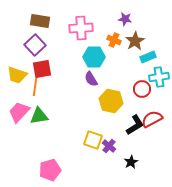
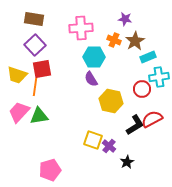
brown rectangle: moved 6 px left, 2 px up
black star: moved 4 px left
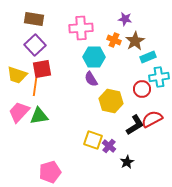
pink pentagon: moved 2 px down
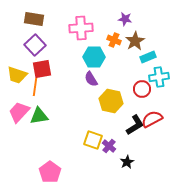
pink pentagon: rotated 20 degrees counterclockwise
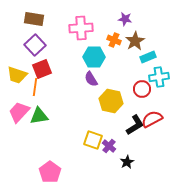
red square: rotated 12 degrees counterclockwise
